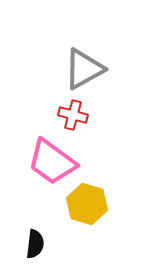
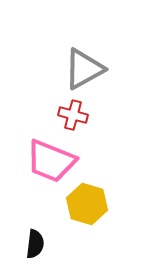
pink trapezoid: moved 1 px left, 1 px up; rotated 14 degrees counterclockwise
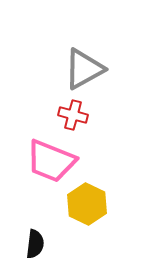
yellow hexagon: rotated 9 degrees clockwise
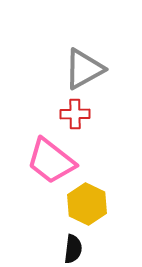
red cross: moved 2 px right, 1 px up; rotated 16 degrees counterclockwise
pink trapezoid: rotated 16 degrees clockwise
black semicircle: moved 38 px right, 5 px down
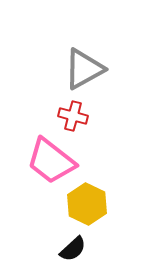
red cross: moved 2 px left, 2 px down; rotated 16 degrees clockwise
black semicircle: rotated 40 degrees clockwise
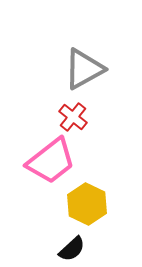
red cross: moved 1 px down; rotated 24 degrees clockwise
pink trapezoid: rotated 76 degrees counterclockwise
black semicircle: moved 1 px left
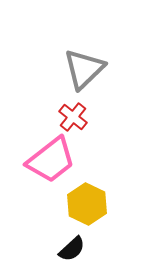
gray triangle: rotated 15 degrees counterclockwise
pink trapezoid: moved 1 px up
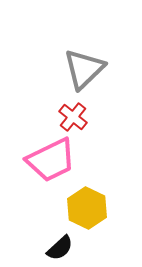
pink trapezoid: rotated 12 degrees clockwise
yellow hexagon: moved 4 px down
black semicircle: moved 12 px left, 1 px up
